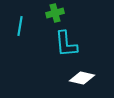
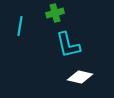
cyan L-shape: moved 2 px right, 1 px down; rotated 8 degrees counterclockwise
white diamond: moved 2 px left, 1 px up
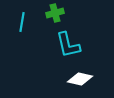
cyan line: moved 2 px right, 4 px up
white diamond: moved 2 px down
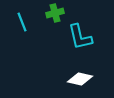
cyan line: rotated 30 degrees counterclockwise
cyan L-shape: moved 12 px right, 8 px up
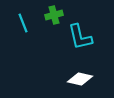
green cross: moved 1 px left, 2 px down
cyan line: moved 1 px right, 1 px down
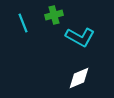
cyan L-shape: rotated 48 degrees counterclockwise
white diamond: moved 1 px left, 1 px up; rotated 35 degrees counterclockwise
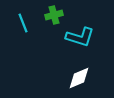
cyan L-shape: rotated 12 degrees counterclockwise
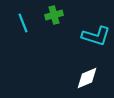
cyan L-shape: moved 16 px right, 1 px up
white diamond: moved 8 px right
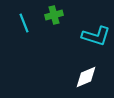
cyan line: moved 1 px right
white diamond: moved 1 px left, 1 px up
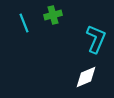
green cross: moved 1 px left
cyan L-shape: moved 3 px down; rotated 84 degrees counterclockwise
